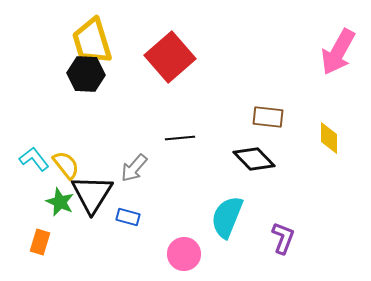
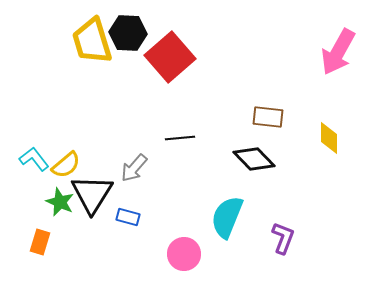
black hexagon: moved 42 px right, 41 px up
yellow semicircle: rotated 88 degrees clockwise
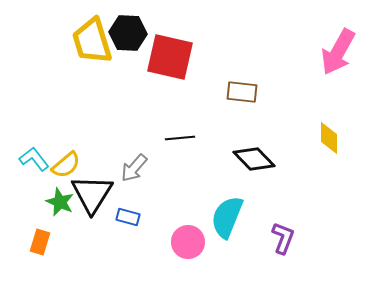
red square: rotated 36 degrees counterclockwise
brown rectangle: moved 26 px left, 25 px up
pink circle: moved 4 px right, 12 px up
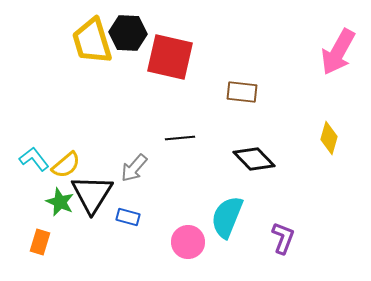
yellow diamond: rotated 16 degrees clockwise
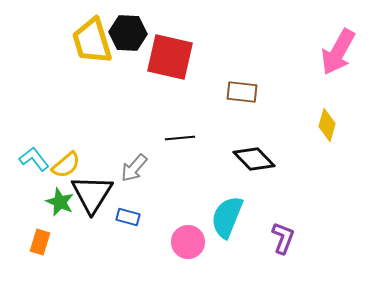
yellow diamond: moved 2 px left, 13 px up
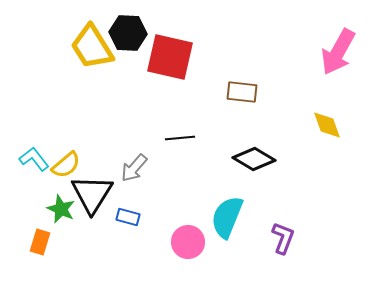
yellow trapezoid: moved 6 px down; rotated 15 degrees counterclockwise
yellow diamond: rotated 36 degrees counterclockwise
black diamond: rotated 15 degrees counterclockwise
green star: moved 1 px right, 7 px down
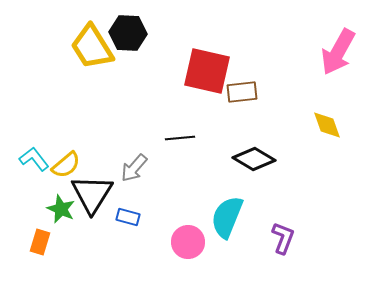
red square: moved 37 px right, 14 px down
brown rectangle: rotated 12 degrees counterclockwise
